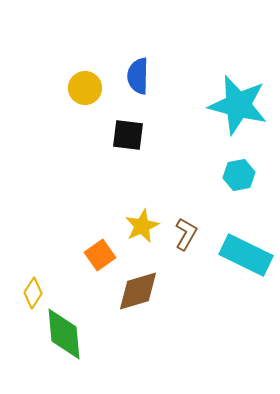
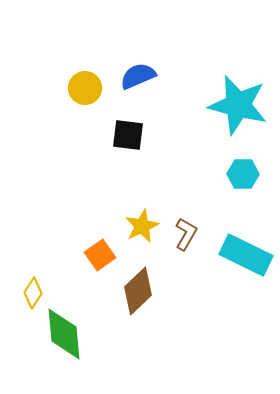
blue semicircle: rotated 66 degrees clockwise
cyan hexagon: moved 4 px right, 1 px up; rotated 12 degrees clockwise
brown diamond: rotated 27 degrees counterclockwise
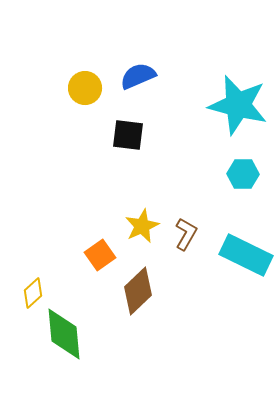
yellow diamond: rotated 16 degrees clockwise
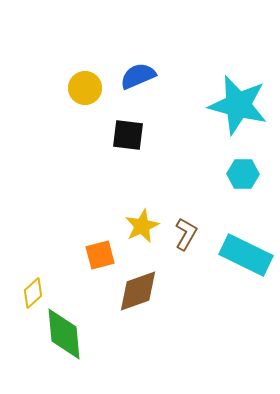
orange square: rotated 20 degrees clockwise
brown diamond: rotated 24 degrees clockwise
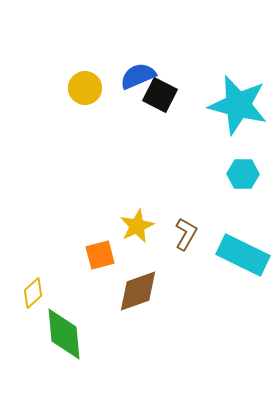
black square: moved 32 px right, 40 px up; rotated 20 degrees clockwise
yellow star: moved 5 px left
cyan rectangle: moved 3 px left
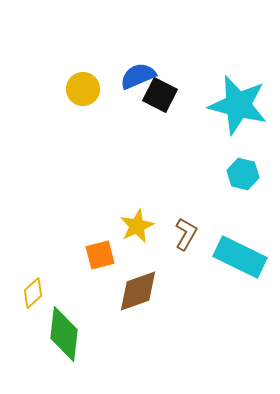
yellow circle: moved 2 px left, 1 px down
cyan hexagon: rotated 12 degrees clockwise
cyan rectangle: moved 3 px left, 2 px down
green diamond: rotated 12 degrees clockwise
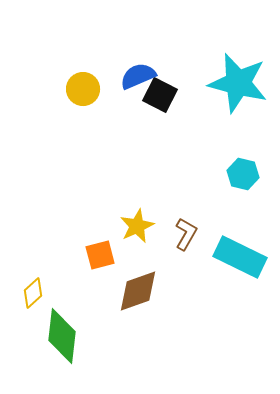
cyan star: moved 22 px up
green diamond: moved 2 px left, 2 px down
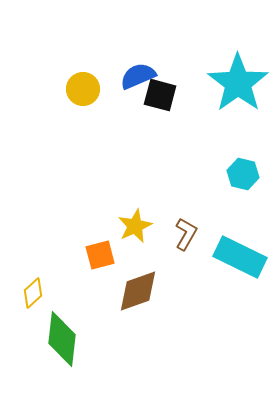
cyan star: rotated 22 degrees clockwise
black square: rotated 12 degrees counterclockwise
yellow star: moved 2 px left
green diamond: moved 3 px down
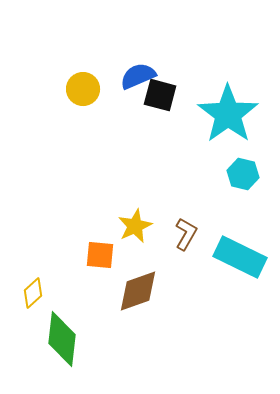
cyan star: moved 10 px left, 31 px down
orange square: rotated 20 degrees clockwise
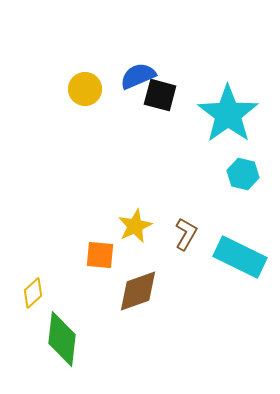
yellow circle: moved 2 px right
